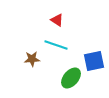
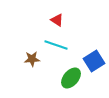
blue square: rotated 20 degrees counterclockwise
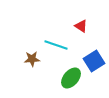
red triangle: moved 24 px right, 6 px down
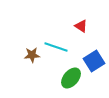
cyan line: moved 2 px down
brown star: moved 4 px up
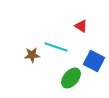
blue square: rotated 30 degrees counterclockwise
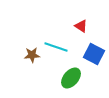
blue square: moved 7 px up
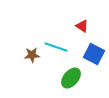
red triangle: moved 1 px right
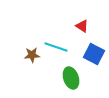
green ellipse: rotated 60 degrees counterclockwise
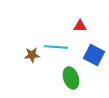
red triangle: moved 2 px left; rotated 32 degrees counterclockwise
cyan line: rotated 15 degrees counterclockwise
blue square: moved 1 px down
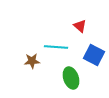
red triangle: rotated 40 degrees clockwise
brown star: moved 6 px down
